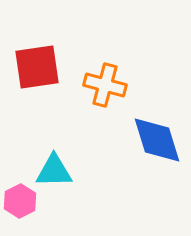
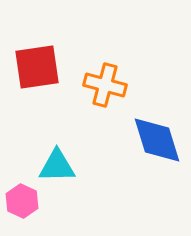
cyan triangle: moved 3 px right, 5 px up
pink hexagon: moved 2 px right; rotated 8 degrees counterclockwise
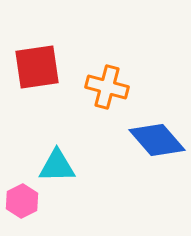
orange cross: moved 2 px right, 2 px down
blue diamond: rotated 24 degrees counterclockwise
pink hexagon: rotated 8 degrees clockwise
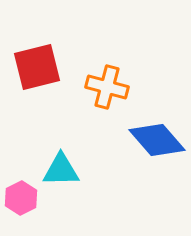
red square: rotated 6 degrees counterclockwise
cyan triangle: moved 4 px right, 4 px down
pink hexagon: moved 1 px left, 3 px up
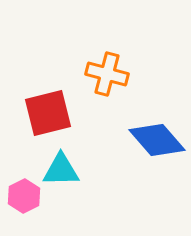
red square: moved 11 px right, 46 px down
orange cross: moved 13 px up
pink hexagon: moved 3 px right, 2 px up
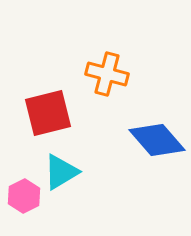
cyan triangle: moved 2 px down; rotated 30 degrees counterclockwise
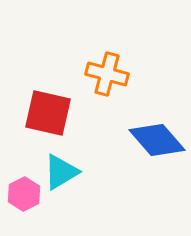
red square: rotated 27 degrees clockwise
pink hexagon: moved 2 px up
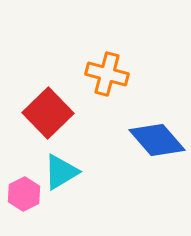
red square: rotated 33 degrees clockwise
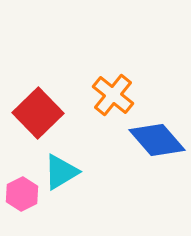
orange cross: moved 6 px right, 21 px down; rotated 24 degrees clockwise
red square: moved 10 px left
pink hexagon: moved 2 px left
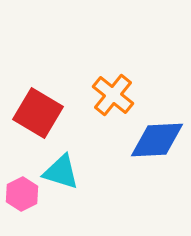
red square: rotated 15 degrees counterclockwise
blue diamond: rotated 52 degrees counterclockwise
cyan triangle: rotated 48 degrees clockwise
